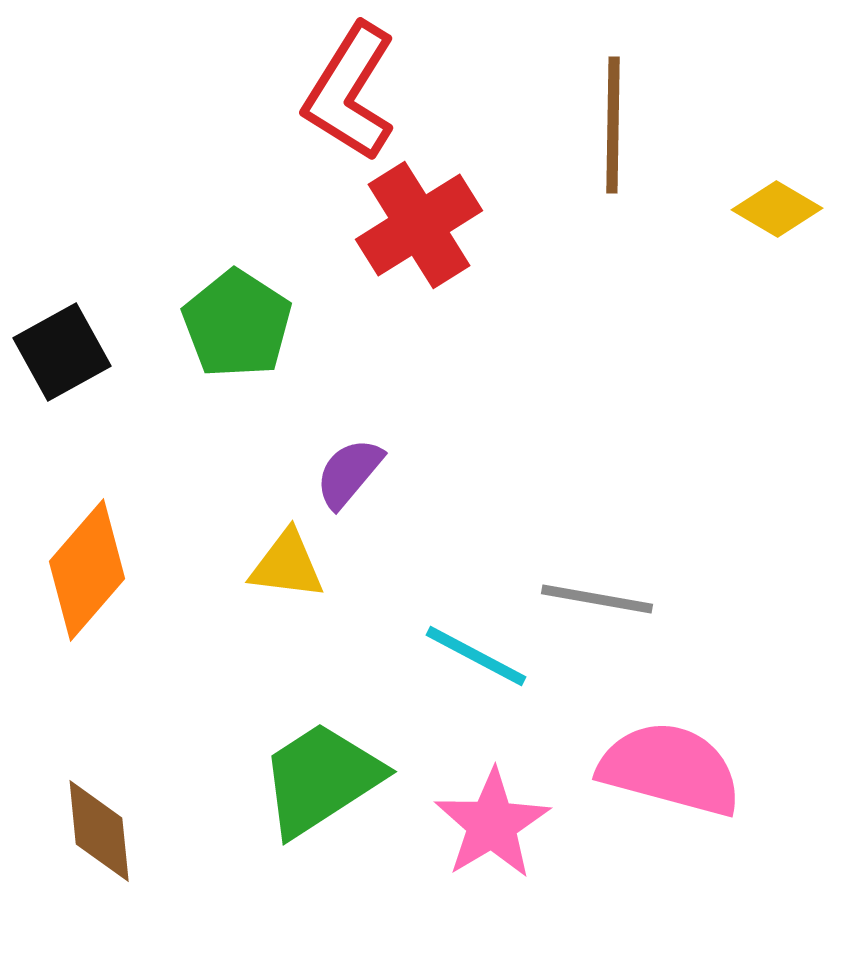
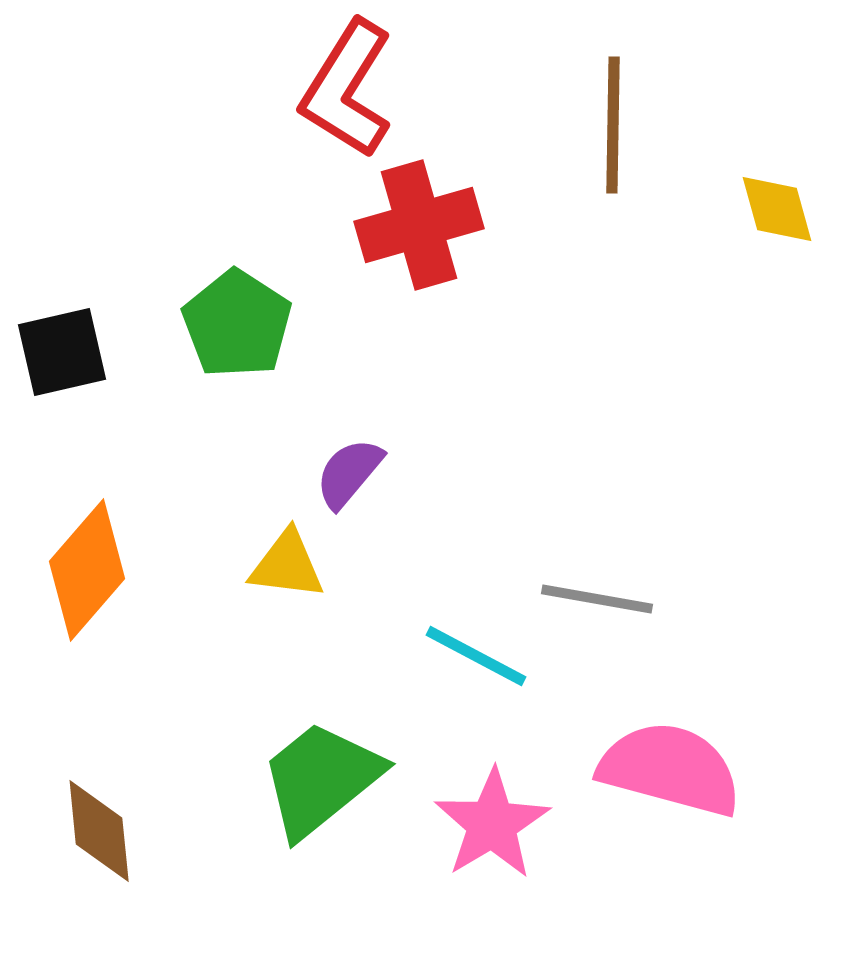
red L-shape: moved 3 px left, 3 px up
yellow diamond: rotated 44 degrees clockwise
red cross: rotated 16 degrees clockwise
black square: rotated 16 degrees clockwise
green trapezoid: rotated 6 degrees counterclockwise
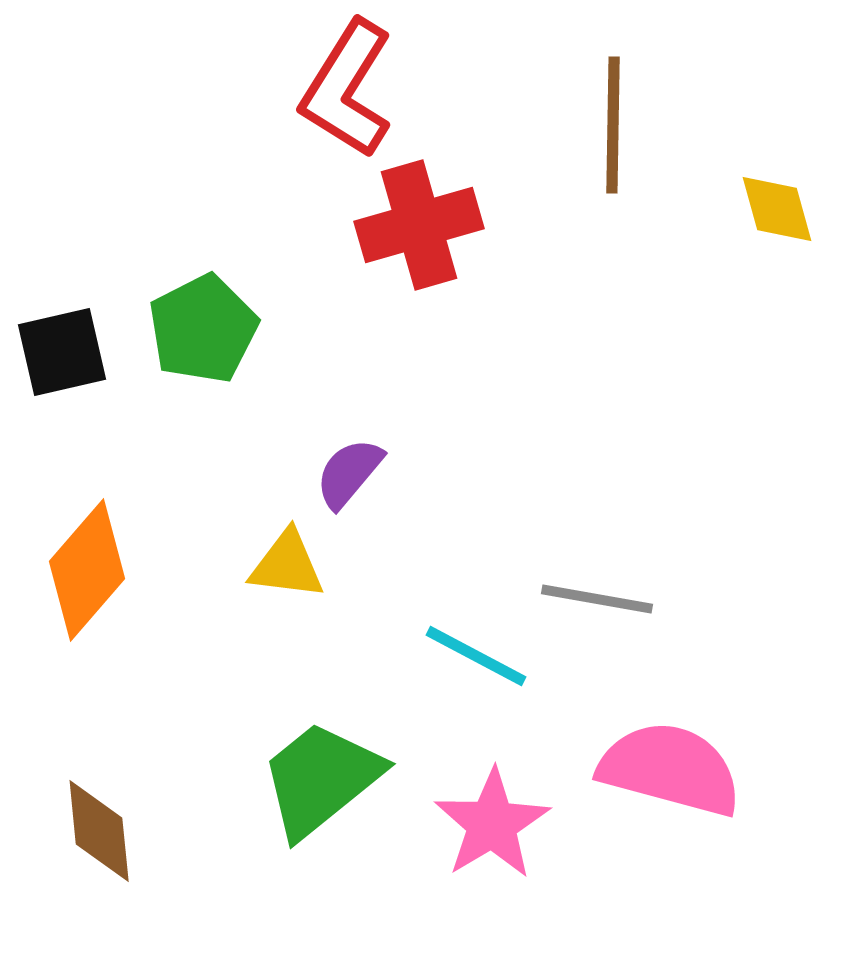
green pentagon: moved 34 px left, 5 px down; rotated 12 degrees clockwise
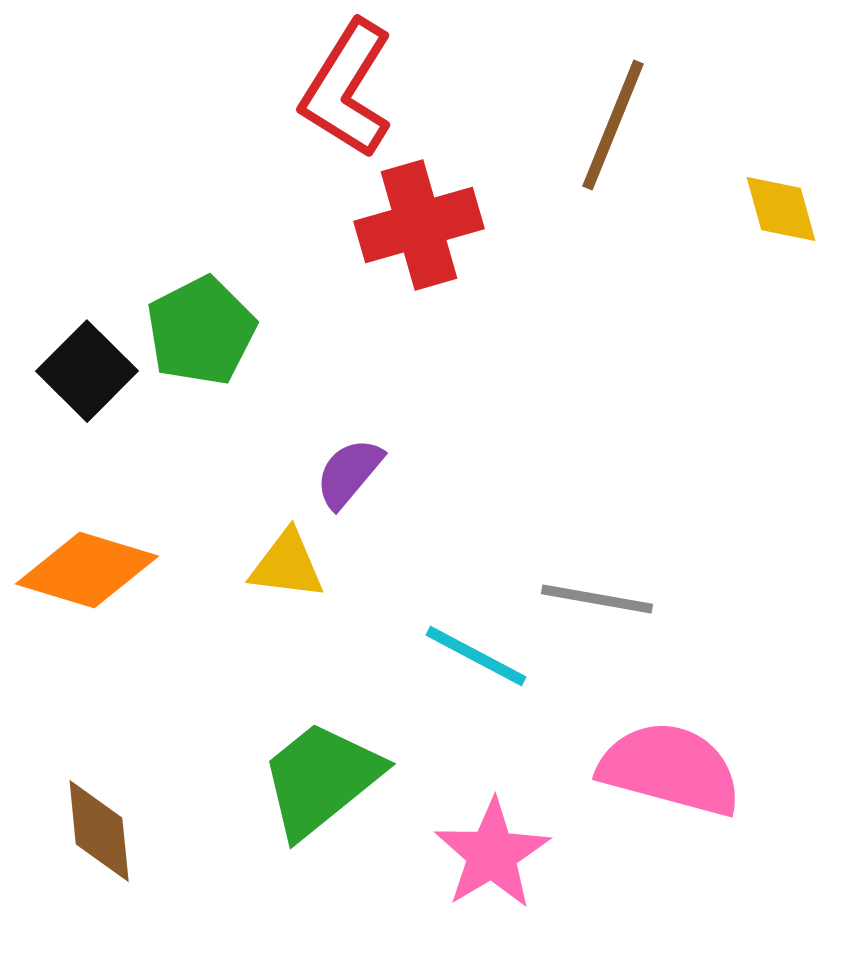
brown line: rotated 21 degrees clockwise
yellow diamond: moved 4 px right
green pentagon: moved 2 px left, 2 px down
black square: moved 25 px right, 19 px down; rotated 32 degrees counterclockwise
orange diamond: rotated 66 degrees clockwise
pink star: moved 30 px down
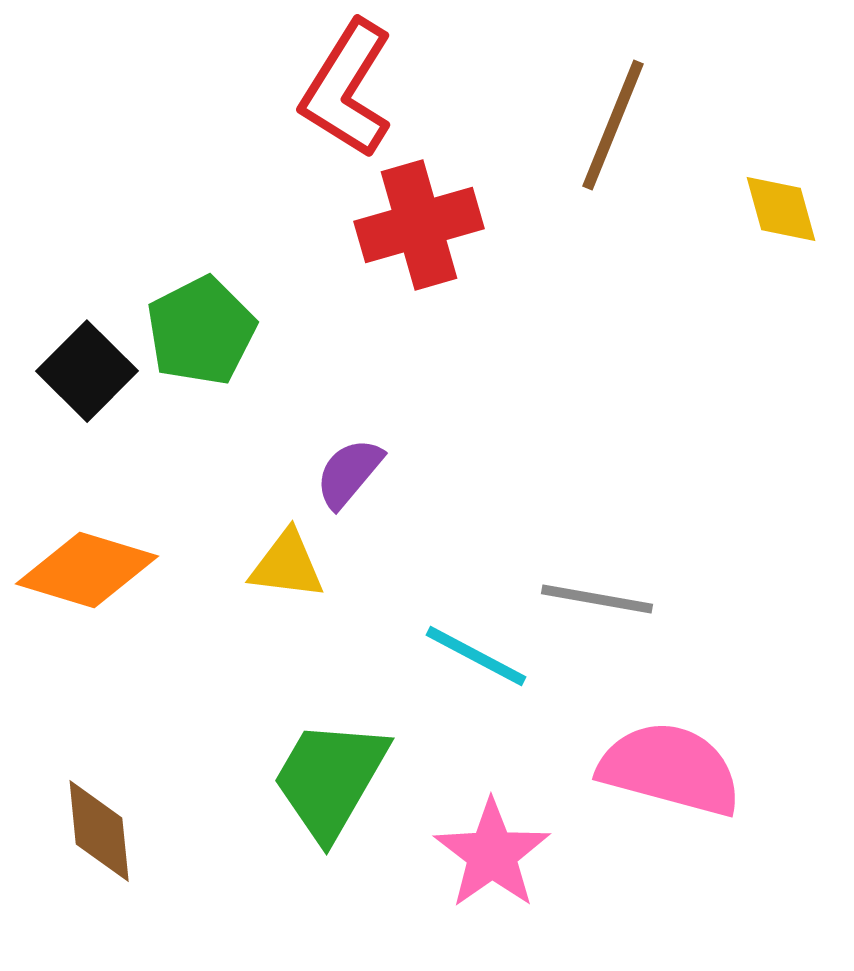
green trapezoid: moved 9 px right; rotated 21 degrees counterclockwise
pink star: rotated 4 degrees counterclockwise
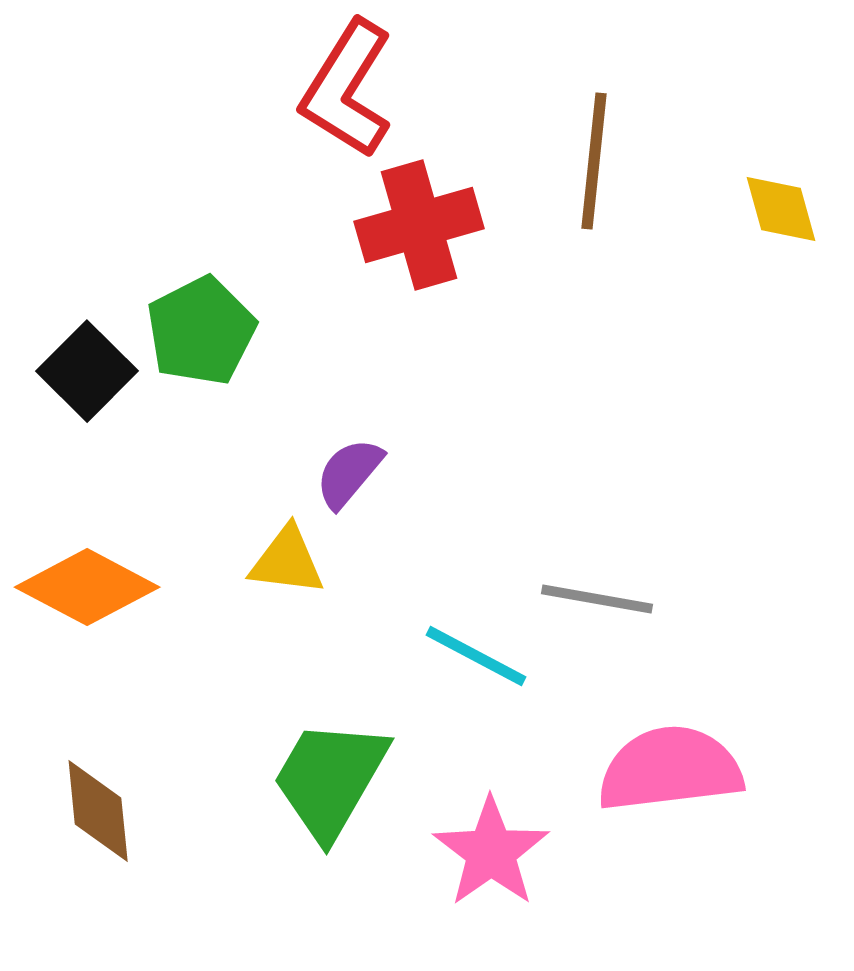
brown line: moved 19 px left, 36 px down; rotated 16 degrees counterclockwise
yellow triangle: moved 4 px up
orange diamond: moved 17 px down; rotated 11 degrees clockwise
pink semicircle: rotated 22 degrees counterclockwise
brown diamond: moved 1 px left, 20 px up
pink star: moved 1 px left, 2 px up
